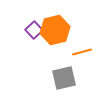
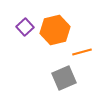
purple square: moved 9 px left, 3 px up
gray square: rotated 10 degrees counterclockwise
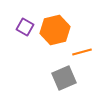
purple square: rotated 18 degrees counterclockwise
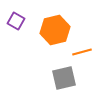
purple square: moved 9 px left, 6 px up
gray square: rotated 10 degrees clockwise
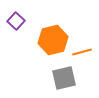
purple square: rotated 12 degrees clockwise
orange hexagon: moved 2 px left, 10 px down
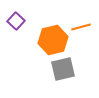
orange line: moved 1 px left, 25 px up
gray square: moved 1 px left, 9 px up
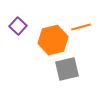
purple square: moved 2 px right, 5 px down
gray square: moved 4 px right
